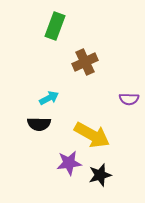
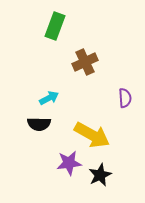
purple semicircle: moved 4 px left, 1 px up; rotated 96 degrees counterclockwise
black star: rotated 10 degrees counterclockwise
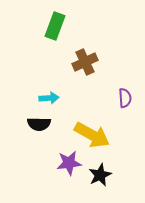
cyan arrow: rotated 24 degrees clockwise
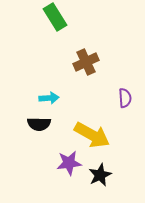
green rectangle: moved 9 px up; rotated 52 degrees counterclockwise
brown cross: moved 1 px right
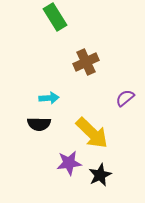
purple semicircle: rotated 126 degrees counterclockwise
yellow arrow: moved 2 px up; rotated 15 degrees clockwise
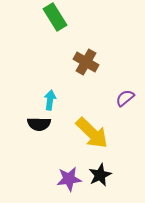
brown cross: rotated 35 degrees counterclockwise
cyan arrow: moved 1 px right, 2 px down; rotated 78 degrees counterclockwise
purple star: moved 16 px down
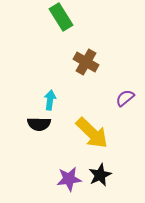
green rectangle: moved 6 px right
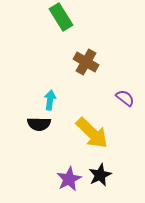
purple semicircle: rotated 78 degrees clockwise
purple star: rotated 20 degrees counterclockwise
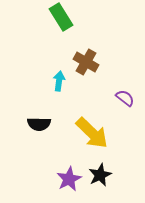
cyan arrow: moved 9 px right, 19 px up
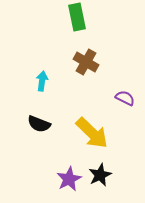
green rectangle: moved 16 px right; rotated 20 degrees clockwise
cyan arrow: moved 17 px left
purple semicircle: rotated 12 degrees counterclockwise
black semicircle: rotated 20 degrees clockwise
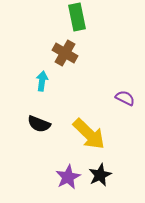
brown cross: moved 21 px left, 9 px up
yellow arrow: moved 3 px left, 1 px down
purple star: moved 1 px left, 2 px up
